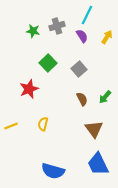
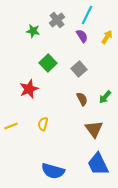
gray cross: moved 6 px up; rotated 21 degrees counterclockwise
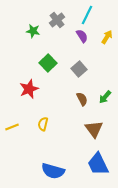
yellow line: moved 1 px right, 1 px down
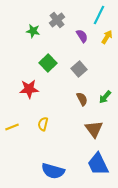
cyan line: moved 12 px right
red star: rotated 18 degrees clockwise
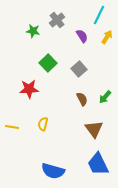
yellow line: rotated 32 degrees clockwise
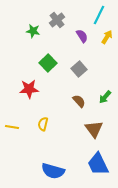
brown semicircle: moved 3 px left, 2 px down; rotated 16 degrees counterclockwise
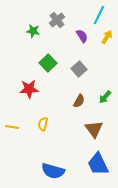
brown semicircle: rotated 72 degrees clockwise
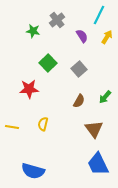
blue semicircle: moved 20 px left
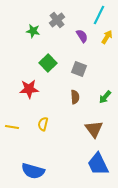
gray square: rotated 28 degrees counterclockwise
brown semicircle: moved 4 px left, 4 px up; rotated 32 degrees counterclockwise
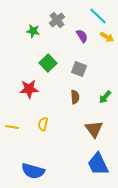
cyan line: moved 1 px left, 1 px down; rotated 72 degrees counterclockwise
yellow arrow: rotated 88 degrees clockwise
